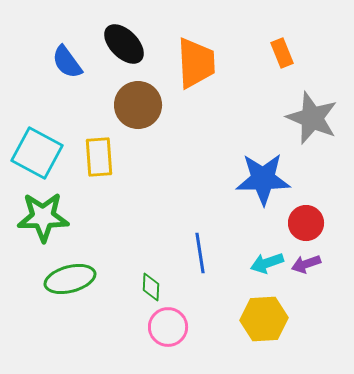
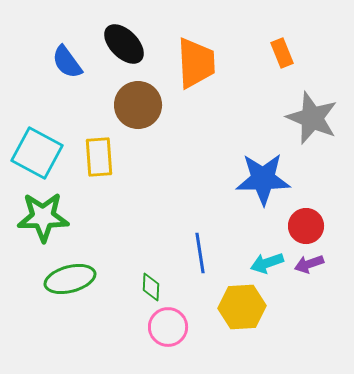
red circle: moved 3 px down
purple arrow: moved 3 px right
yellow hexagon: moved 22 px left, 12 px up
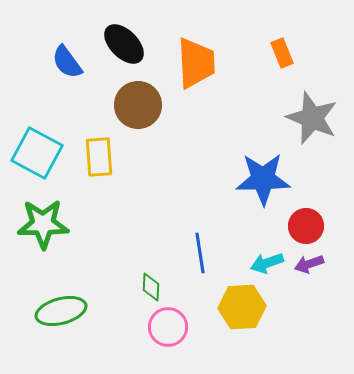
green star: moved 7 px down
green ellipse: moved 9 px left, 32 px down
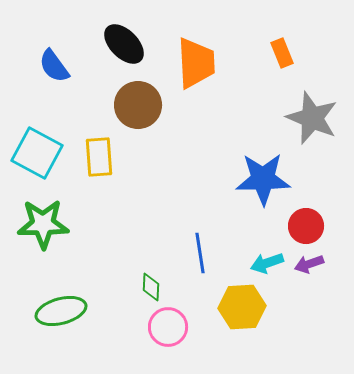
blue semicircle: moved 13 px left, 4 px down
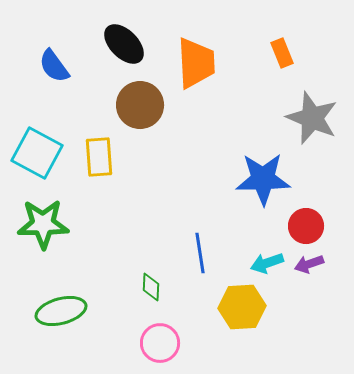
brown circle: moved 2 px right
pink circle: moved 8 px left, 16 px down
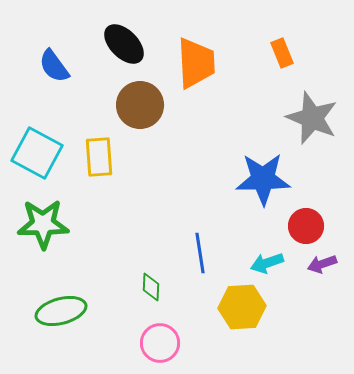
purple arrow: moved 13 px right
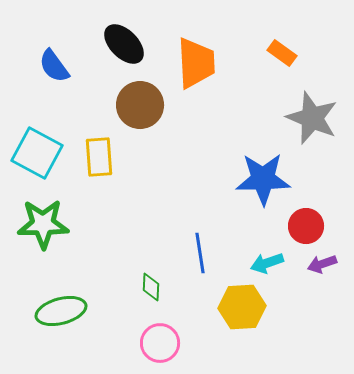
orange rectangle: rotated 32 degrees counterclockwise
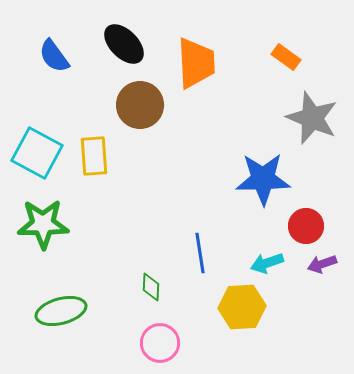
orange rectangle: moved 4 px right, 4 px down
blue semicircle: moved 10 px up
yellow rectangle: moved 5 px left, 1 px up
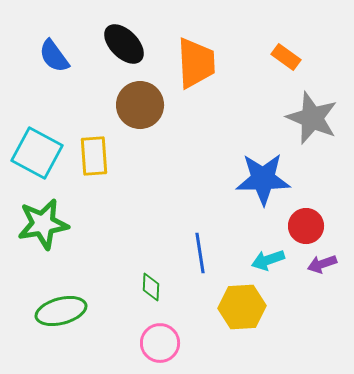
green star: rotated 9 degrees counterclockwise
cyan arrow: moved 1 px right, 3 px up
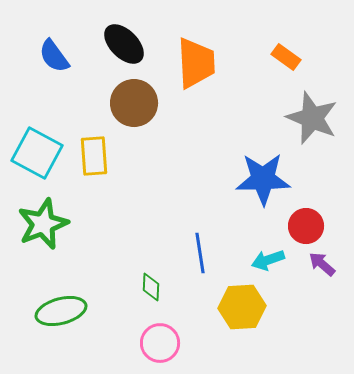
brown circle: moved 6 px left, 2 px up
green star: rotated 12 degrees counterclockwise
purple arrow: rotated 60 degrees clockwise
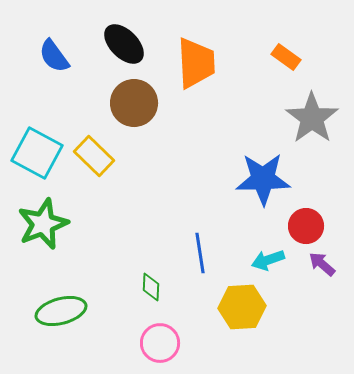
gray star: rotated 14 degrees clockwise
yellow rectangle: rotated 42 degrees counterclockwise
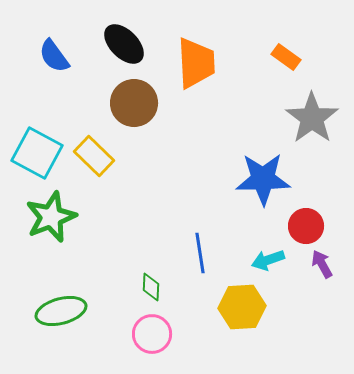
green star: moved 8 px right, 7 px up
purple arrow: rotated 20 degrees clockwise
pink circle: moved 8 px left, 9 px up
